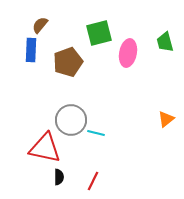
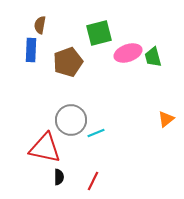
brown semicircle: rotated 30 degrees counterclockwise
green trapezoid: moved 12 px left, 15 px down
pink ellipse: rotated 60 degrees clockwise
cyan line: rotated 36 degrees counterclockwise
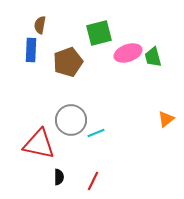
red triangle: moved 6 px left, 4 px up
